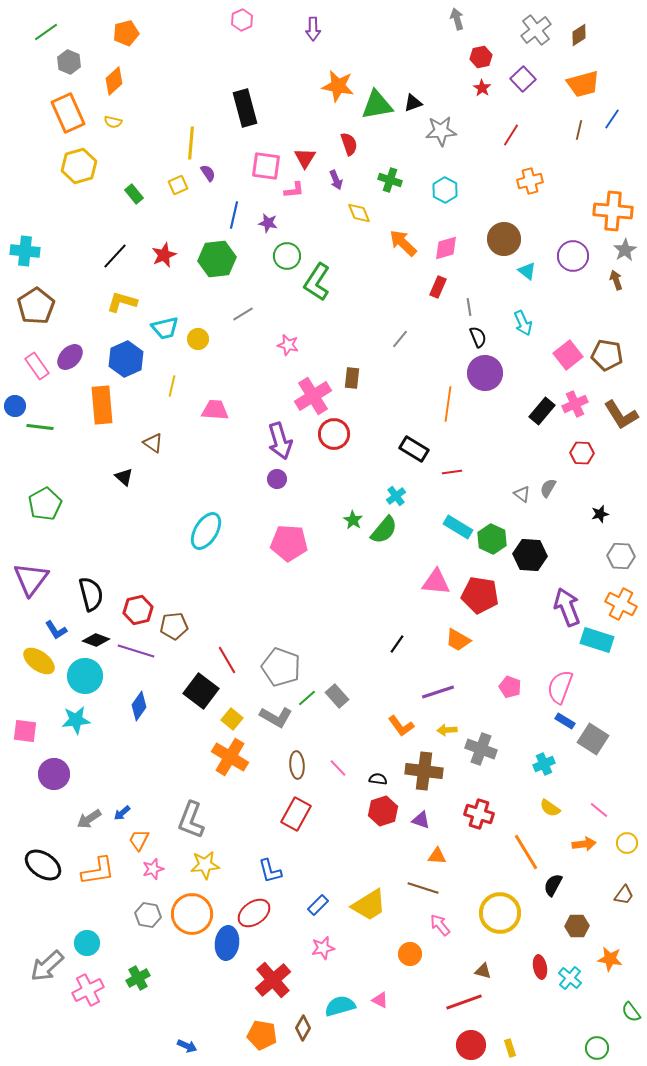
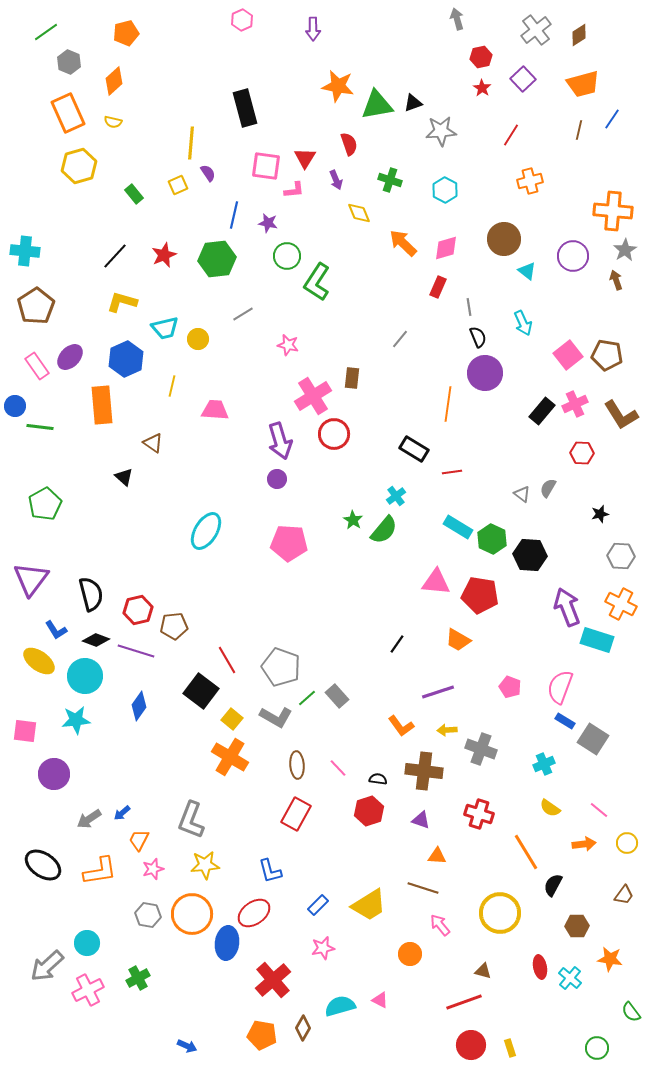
red hexagon at (383, 811): moved 14 px left
orange L-shape at (98, 871): moved 2 px right
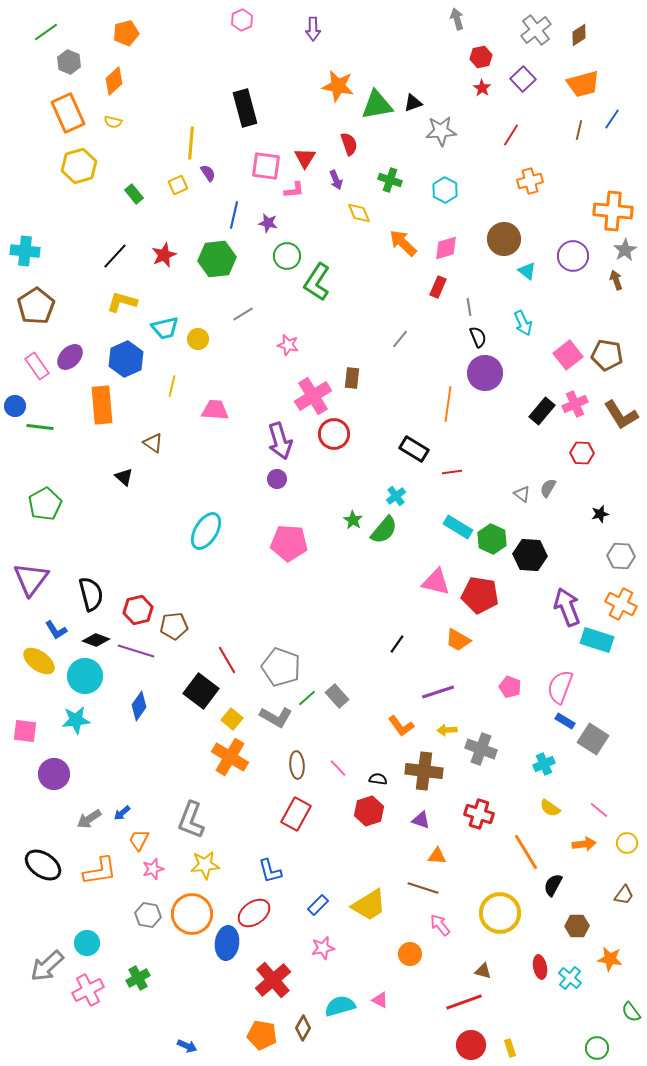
pink triangle at (436, 582): rotated 8 degrees clockwise
